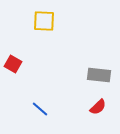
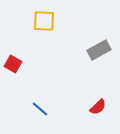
gray rectangle: moved 25 px up; rotated 35 degrees counterclockwise
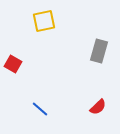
yellow square: rotated 15 degrees counterclockwise
gray rectangle: moved 1 px down; rotated 45 degrees counterclockwise
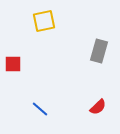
red square: rotated 30 degrees counterclockwise
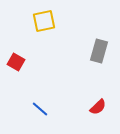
red square: moved 3 px right, 2 px up; rotated 30 degrees clockwise
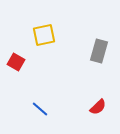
yellow square: moved 14 px down
